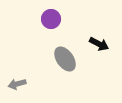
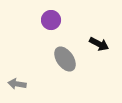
purple circle: moved 1 px down
gray arrow: rotated 24 degrees clockwise
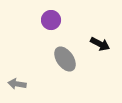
black arrow: moved 1 px right
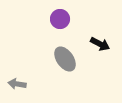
purple circle: moved 9 px right, 1 px up
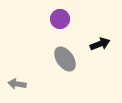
black arrow: rotated 48 degrees counterclockwise
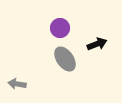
purple circle: moved 9 px down
black arrow: moved 3 px left
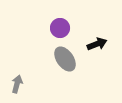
gray arrow: rotated 96 degrees clockwise
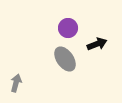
purple circle: moved 8 px right
gray arrow: moved 1 px left, 1 px up
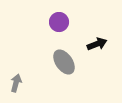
purple circle: moved 9 px left, 6 px up
gray ellipse: moved 1 px left, 3 px down
